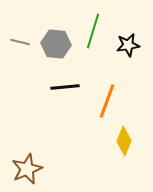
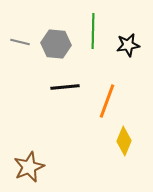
green line: rotated 16 degrees counterclockwise
brown star: moved 2 px right, 2 px up
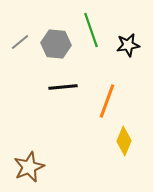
green line: moved 2 px left, 1 px up; rotated 20 degrees counterclockwise
gray line: rotated 54 degrees counterclockwise
black line: moved 2 px left
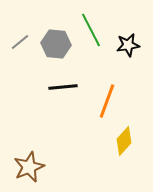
green line: rotated 8 degrees counterclockwise
yellow diamond: rotated 20 degrees clockwise
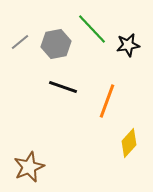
green line: moved 1 px right, 1 px up; rotated 16 degrees counterclockwise
gray hexagon: rotated 16 degrees counterclockwise
black line: rotated 24 degrees clockwise
yellow diamond: moved 5 px right, 2 px down
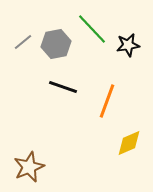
gray line: moved 3 px right
yellow diamond: rotated 24 degrees clockwise
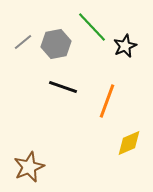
green line: moved 2 px up
black star: moved 3 px left, 1 px down; rotated 15 degrees counterclockwise
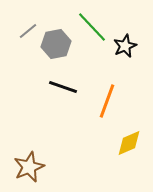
gray line: moved 5 px right, 11 px up
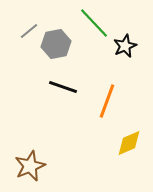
green line: moved 2 px right, 4 px up
gray line: moved 1 px right
brown star: moved 1 px right, 1 px up
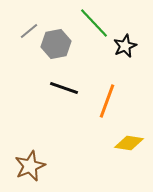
black line: moved 1 px right, 1 px down
yellow diamond: rotated 32 degrees clockwise
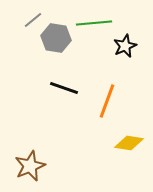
green line: rotated 52 degrees counterclockwise
gray line: moved 4 px right, 11 px up
gray hexagon: moved 6 px up; rotated 20 degrees clockwise
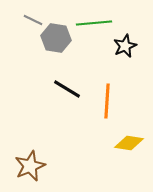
gray line: rotated 66 degrees clockwise
black line: moved 3 px right, 1 px down; rotated 12 degrees clockwise
orange line: rotated 16 degrees counterclockwise
